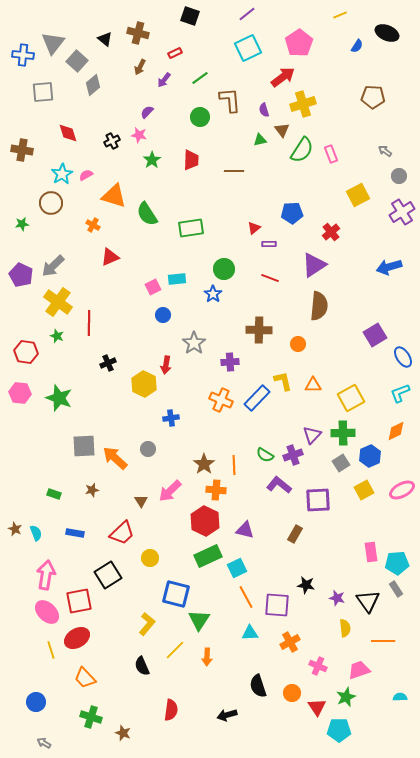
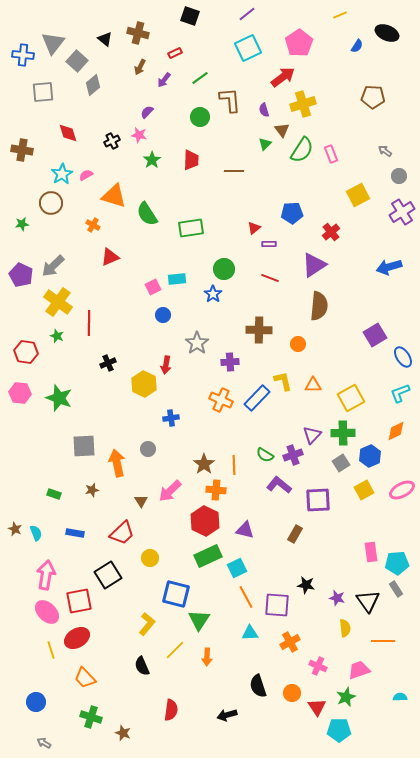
green triangle at (260, 140): moved 5 px right, 4 px down; rotated 32 degrees counterclockwise
gray star at (194, 343): moved 3 px right
orange arrow at (115, 458): moved 2 px right, 5 px down; rotated 36 degrees clockwise
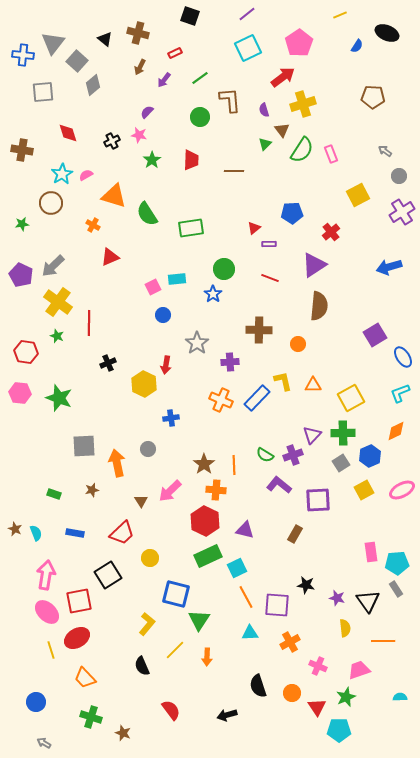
red semicircle at (171, 710): rotated 45 degrees counterclockwise
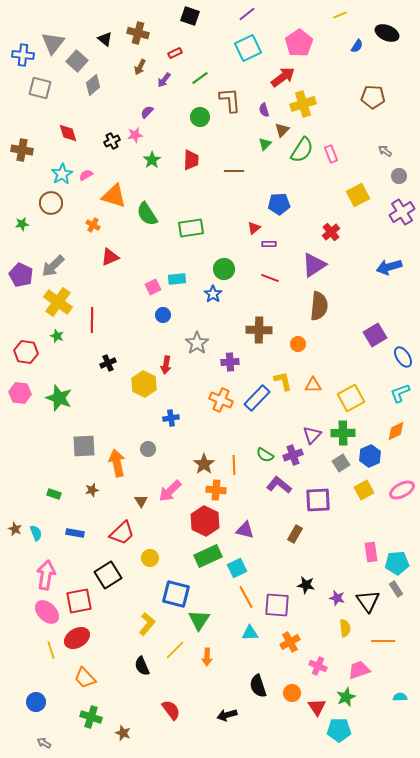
gray square at (43, 92): moved 3 px left, 4 px up; rotated 20 degrees clockwise
brown triangle at (282, 130): rotated 21 degrees clockwise
pink star at (139, 135): moved 4 px left; rotated 21 degrees counterclockwise
blue pentagon at (292, 213): moved 13 px left, 9 px up
red line at (89, 323): moved 3 px right, 3 px up
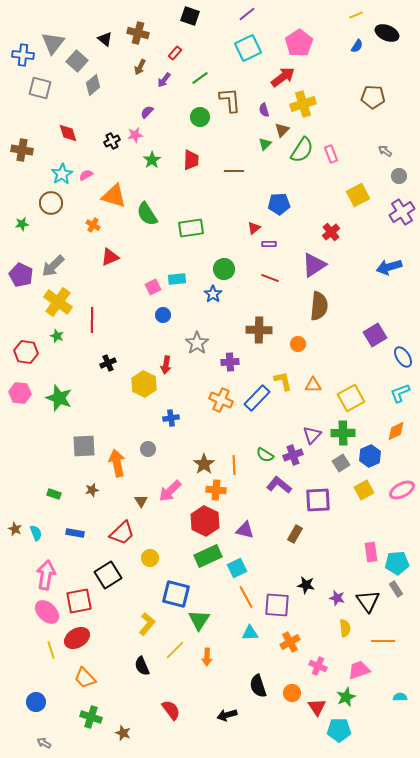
yellow line at (340, 15): moved 16 px right
red rectangle at (175, 53): rotated 24 degrees counterclockwise
